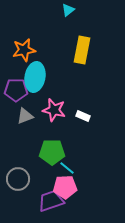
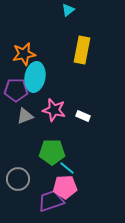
orange star: moved 4 px down
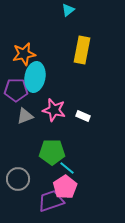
pink pentagon: rotated 30 degrees counterclockwise
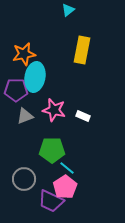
green pentagon: moved 2 px up
gray circle: moved 6 px right
purple trapezoid: rotated 136 degrees counterclockwise
